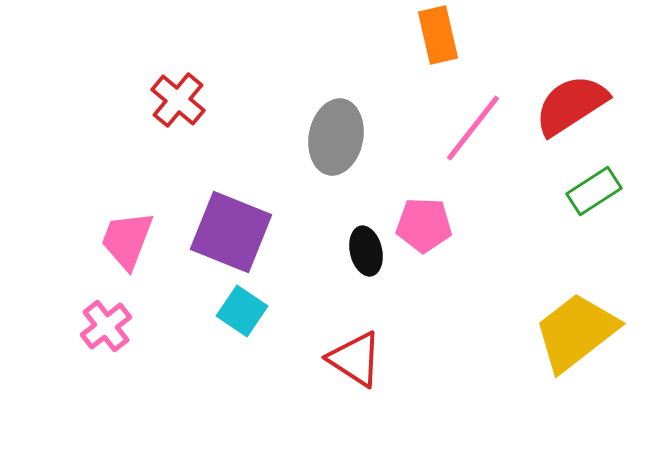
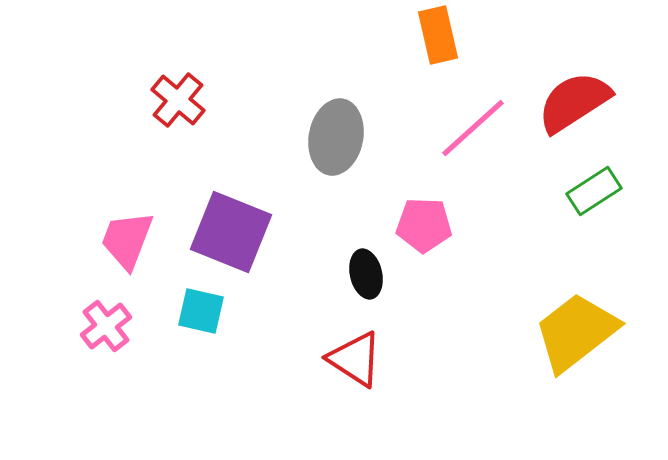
red semicircle: moved 3 px right, 3 px up
pink line: rotated 10 degrees clockwise
black ellipse: moved 23 px down
cyan square: moved 41 px left; rotated 21 degrees counterclockwise
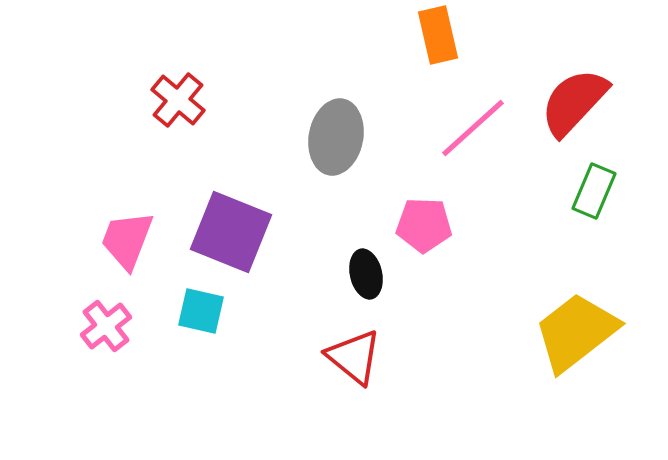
red semicircle: rotated 14 degrees counterclockwise
green rectangle: rotated 34 degrees counterclockwise
red triangle: moved 1 px left, 2 px up; rotated 6 degrees clockwise
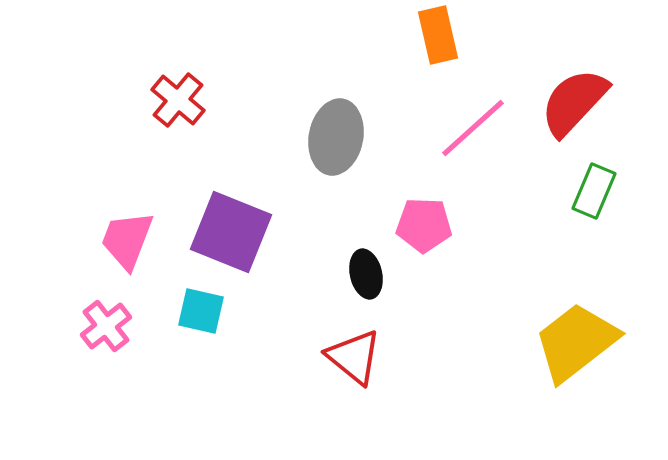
yellow trapezoid: moved 10 px down
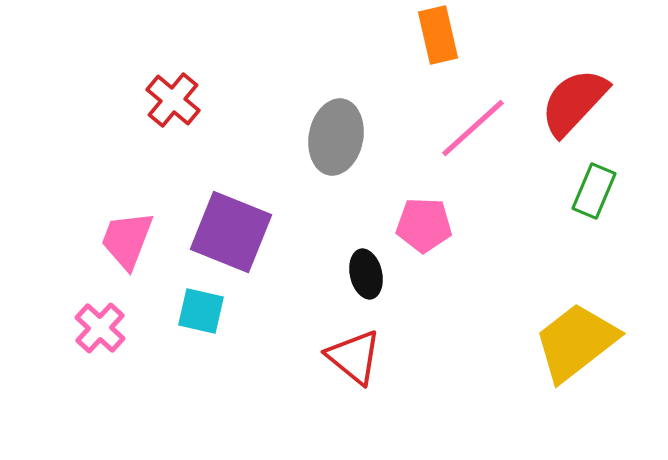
red cross: moved 5 px left
pink cross: moved 6 px left, 2 px down; rotated 9 degrees counterclockwise
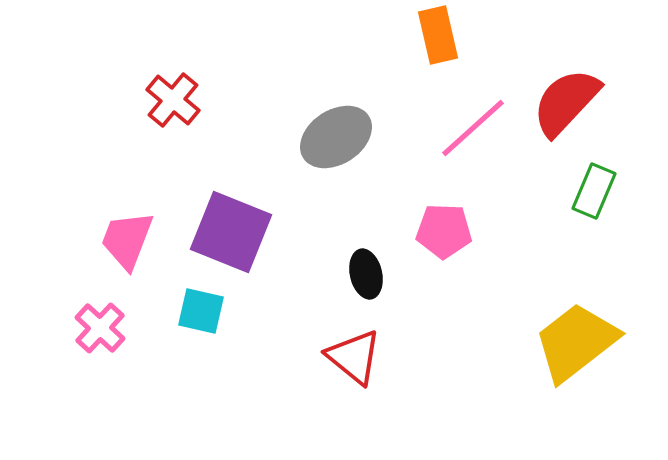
red semicircle: moved 8 px left
gray ellipse: rotated 46 degrees clockwise
pink pentagon: moved 20 px right, 6 px down
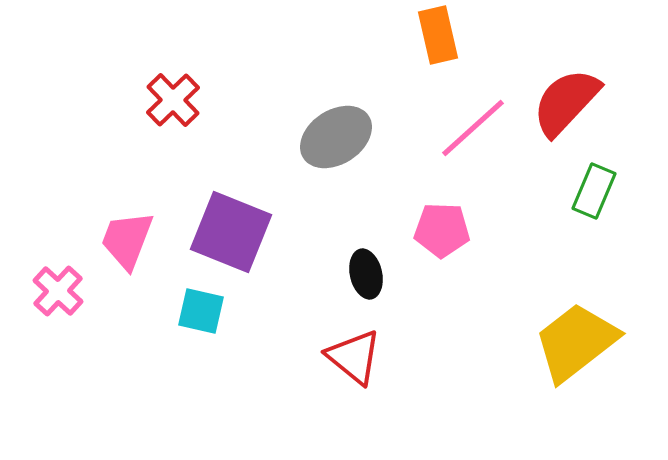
red cross: rotated 6 degrees clockwise
pink pentagon: moved 2 px left, 1 px up
pink cross: moved 42 px left, 37 px up
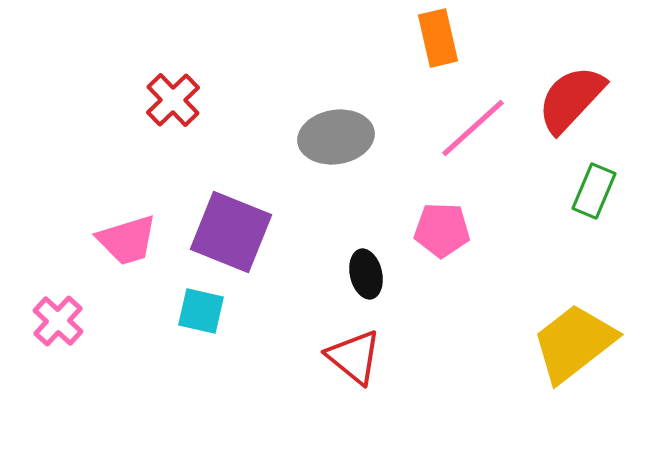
orange rectangle: moved 3 px down
red semicircle: moved 5 px right, 3 px up
gray ellipse: rotated 24 degrees clockwise
pink trapezoid: rotated 128 degrees counterclockwise
pink cross: moved 30 px down
yellow trapezoid: moved 2 px left, 1 px down
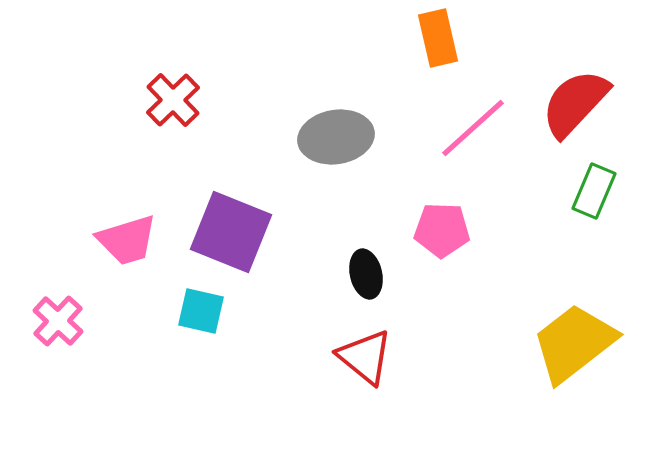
red semicircle: moved 4 px right, 4 px down
red triangle: moved 11 px right
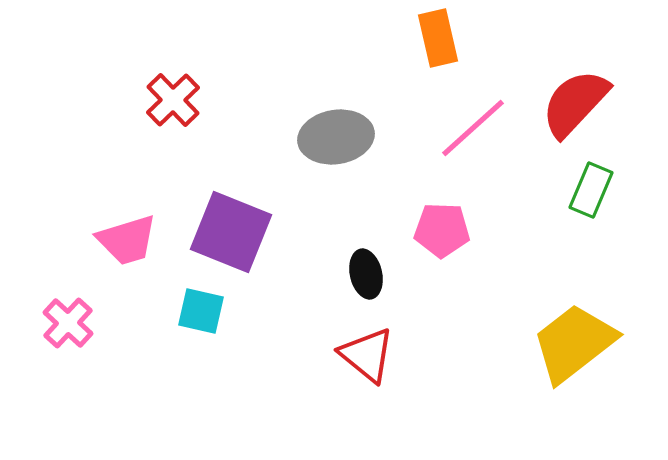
green rectangle: moved 3 px left, 1 px up
pink cross: moved 10 px right, 2 px down
red triangle: moved 2 px right, 2 px up
